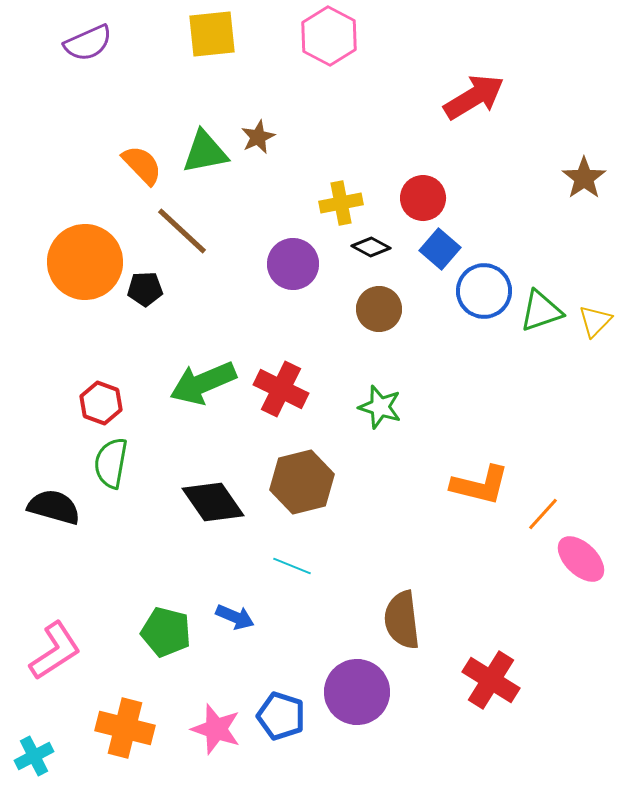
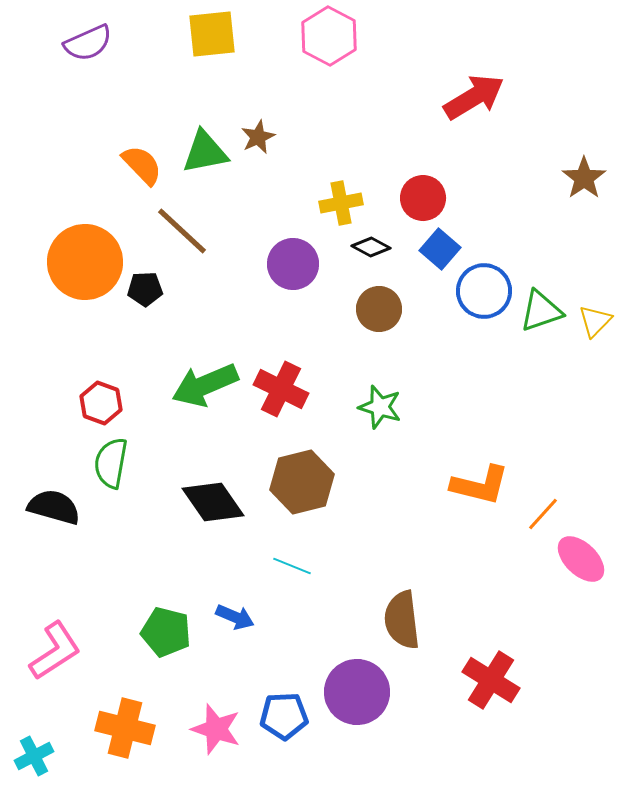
green arrow at (203, 383): moved 2 px right, 2 px down
blue pentagon at (281, 716): moved 3 px right; rotated 21 degrees counterclockwise
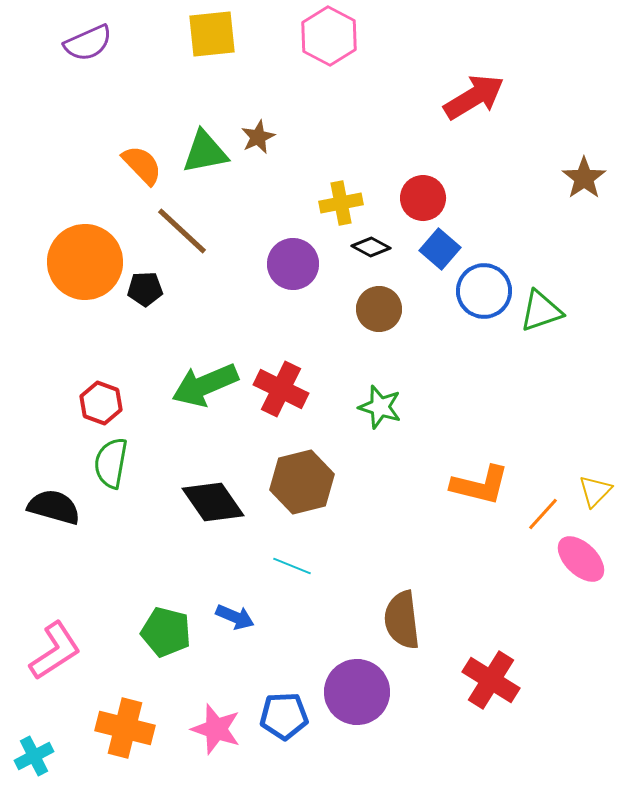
yellow triangle at (595, 321): moved 170 px down
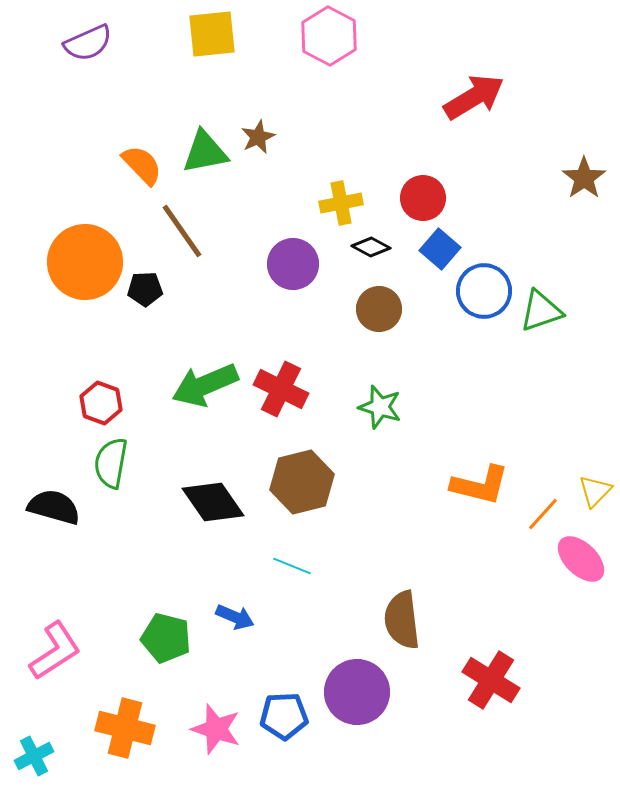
brown line at (182, 231): rotated 12 degrees clockwise
green pentagon at (166, 632): moved 6 px down
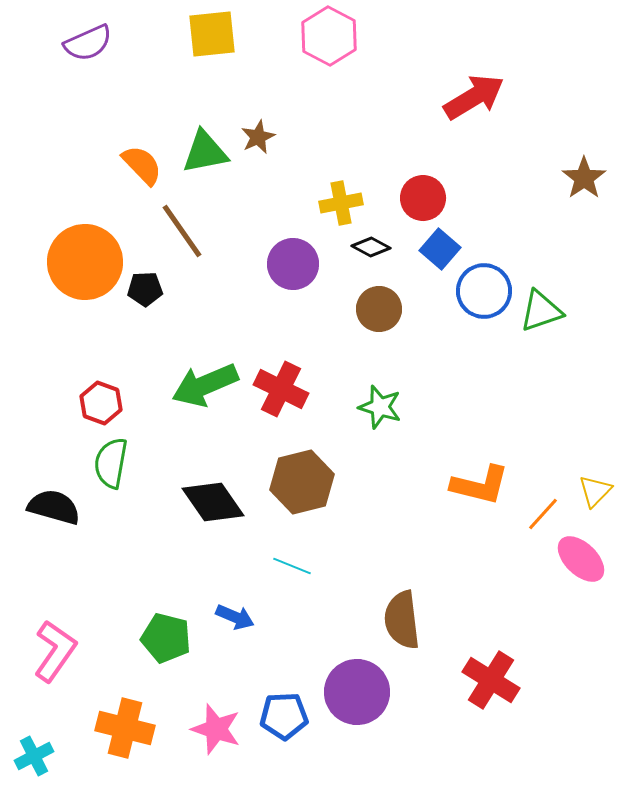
pink L-shape at (55, 651): rotated 22 degrees counterclockwise
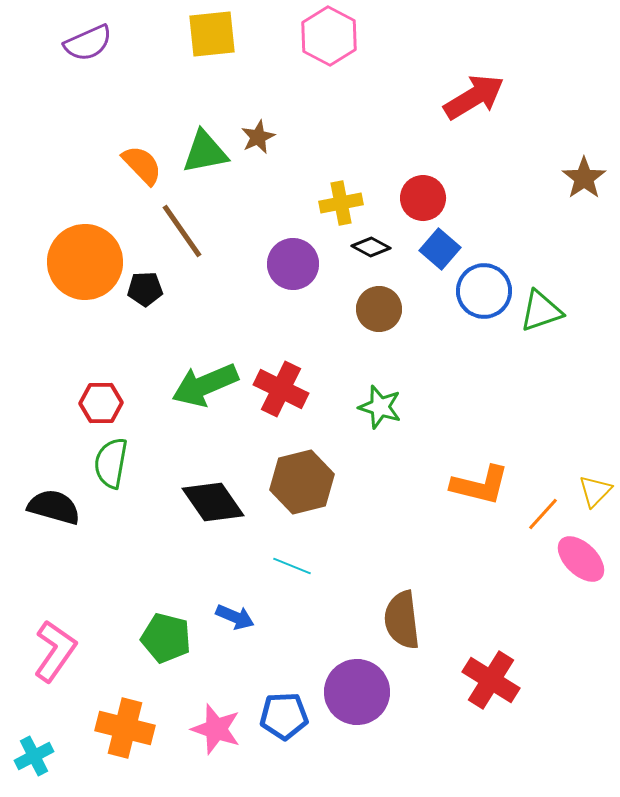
red hexagon at (101, 403): rotated 21 degrees counterclockwise
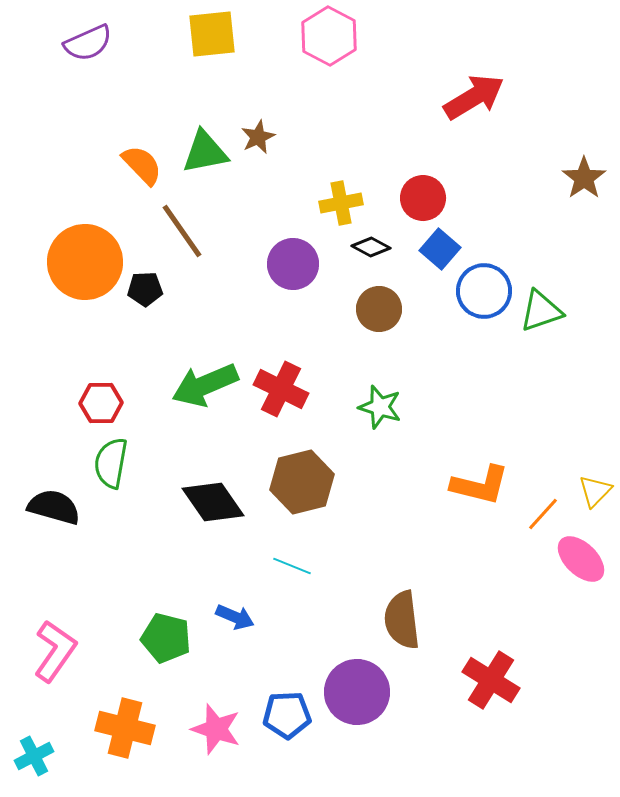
blue pentagon at (284, 716): moved 3 px right, 1 px up
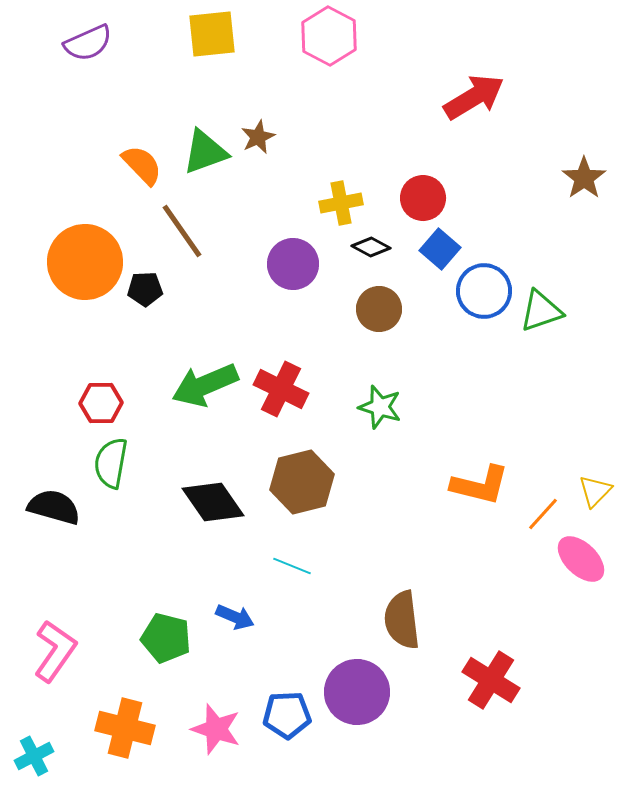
green triangle at (205, 152): rotated 9 degrees counterclockwise
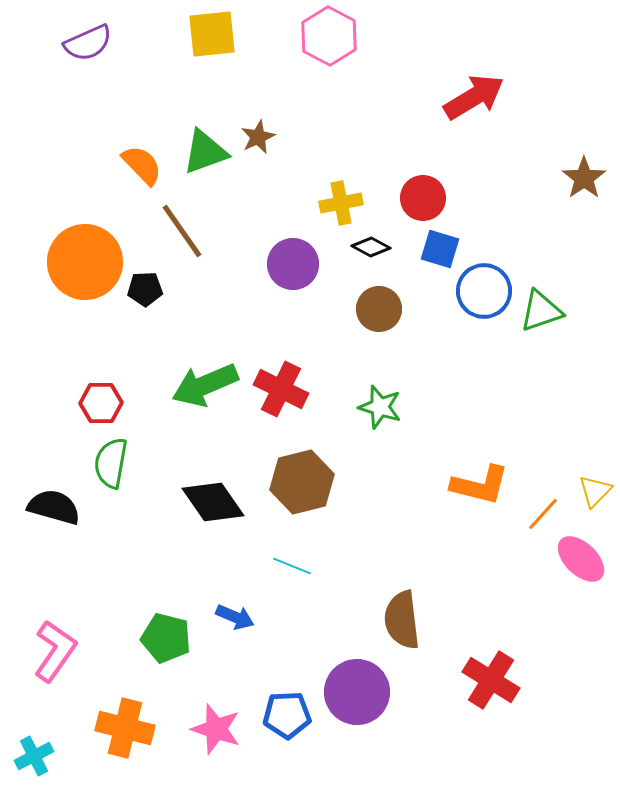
blue square at (440, 249): rotated 24 degrees counterclockwise
